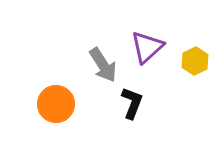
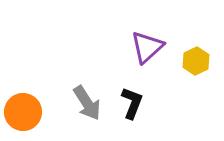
yellow hexagon: moved 1 px right
gray arrow: moved 16 px left, 38 px down
orange circle: moved 33 px left, 8 px down
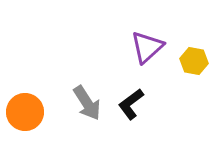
yellow hexagon: moved 2 px left; rotated 24 degrees counterclockwise
black L-shape: moved 1 px left, 1 px down; rotated 148 degrees counterclockwise
orange circle: moved 2 px right
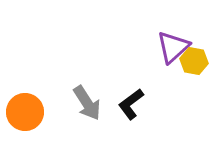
purple triangle: moved 26 px right
